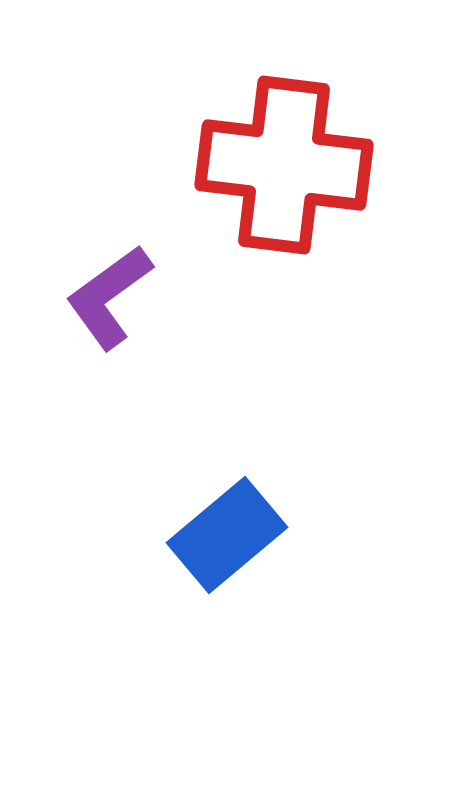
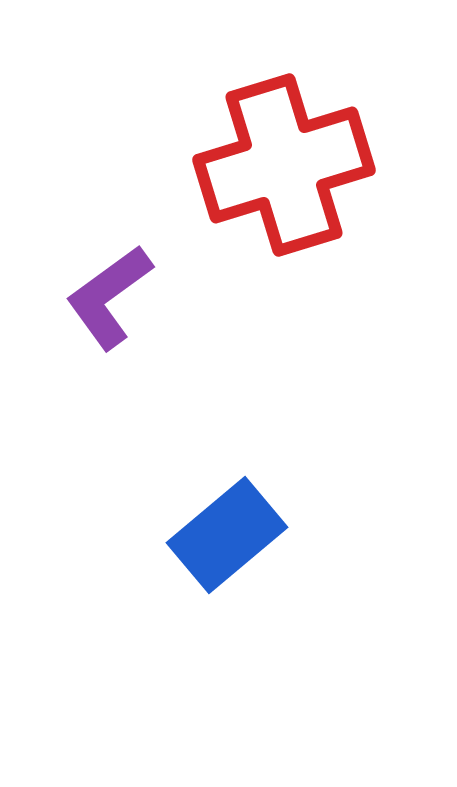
red cross: rotated 24 degrees counterclockwise
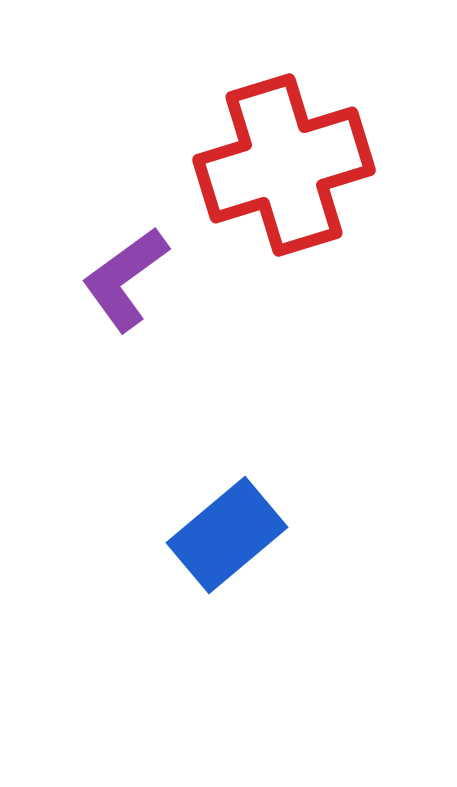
purple L-shape: moved 16 px right, 18 px up
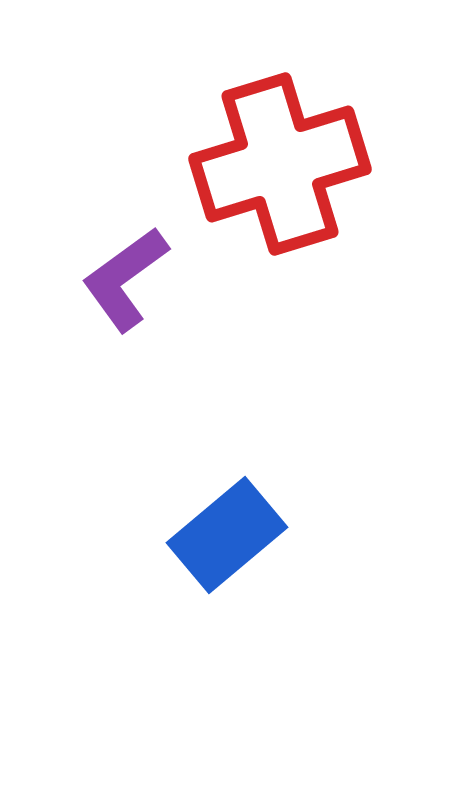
red cross: moved 4 px left, 1 px up
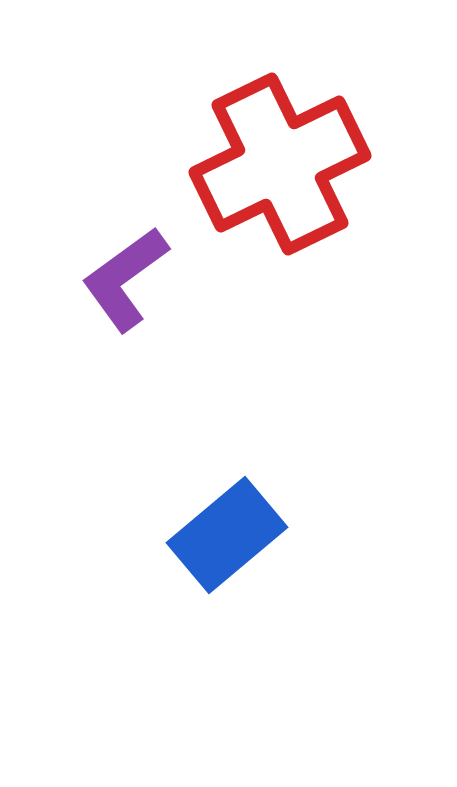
red cross: rotated 9 degrees counterclockwise
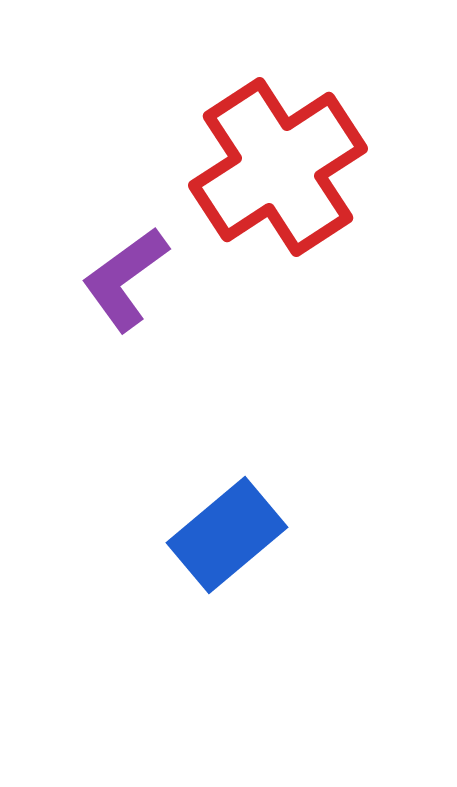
red cross: moved 2 px left, 3 px down; rotated 7 degrees counterclockwise
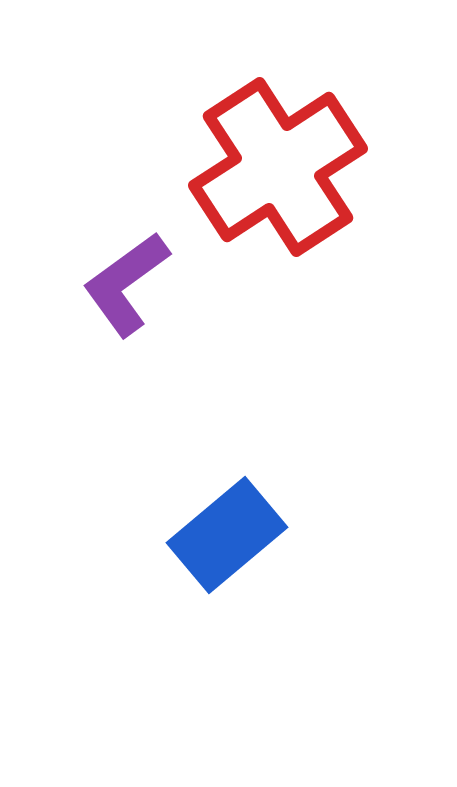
purple L-shape: moved 1 px right, 5 px down
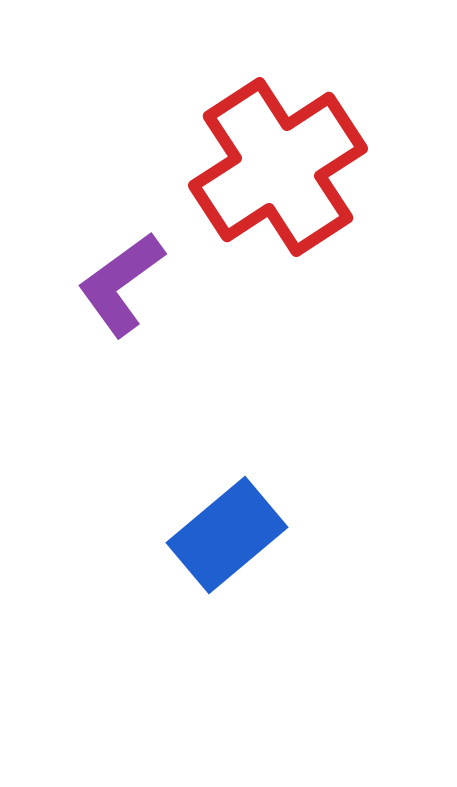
purple L-shape: moved 5 px left
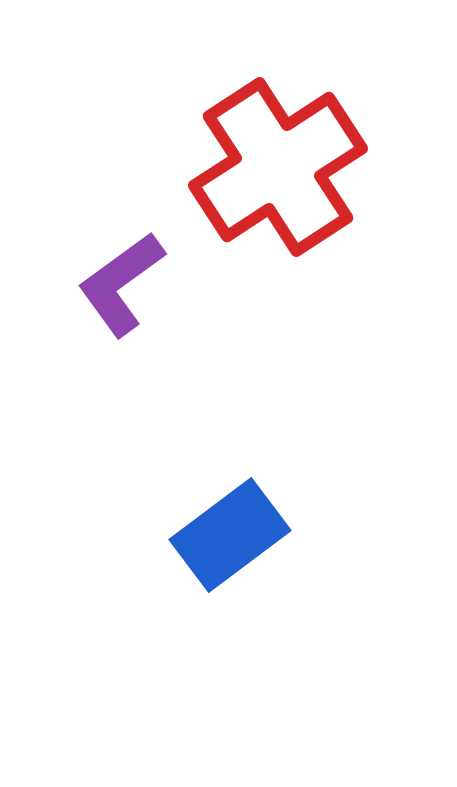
blue rectangle: moved 3 px right; rotated 3 degrees clockwise
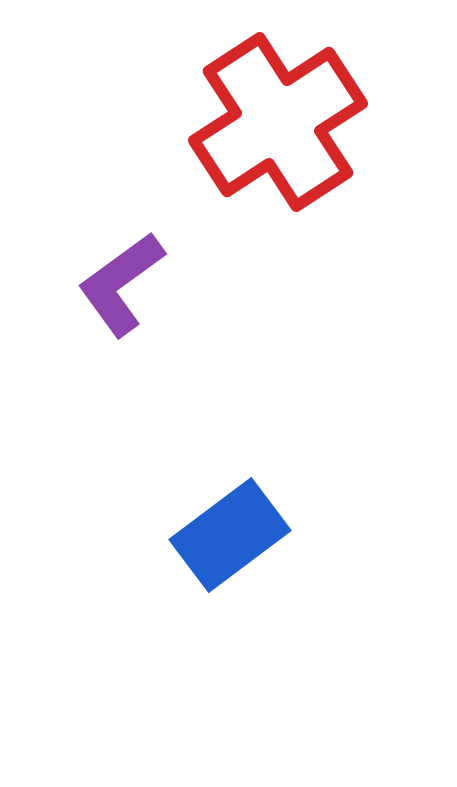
red cross: moved 45 px up
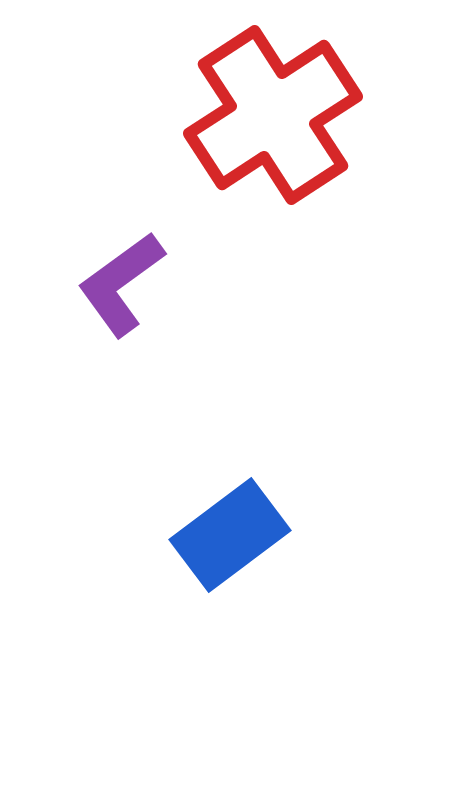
red cross: moved 5 px left, 7 px up
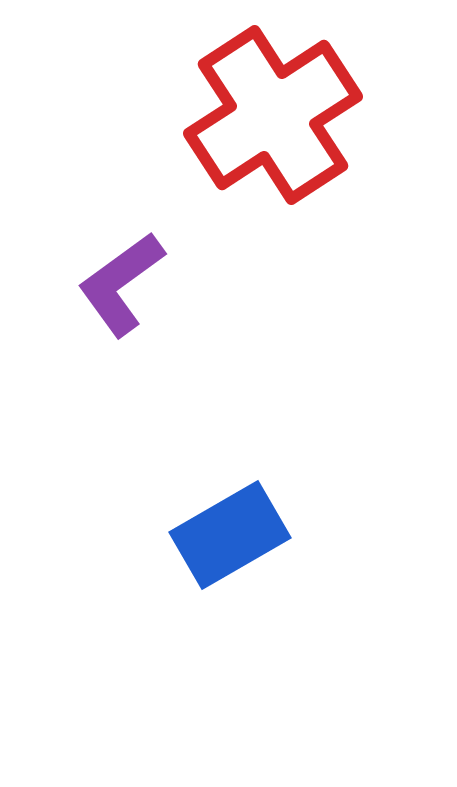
blue rectangle: rotated 7 degrees clockwise
